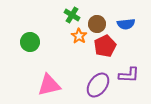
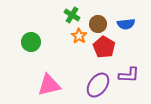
brown circle: moved 1 px right
green circle: moved 1 px right
red pentagon: moved 1 px left, 1 px down; rotated 15 degrees counterclockwise
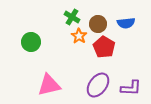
green cross: moved 2 px down
blue semicircle: moved 1 px up
purple L-shape: moved 2 px right, 13 px down
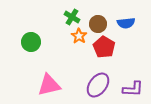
purple L-shape: moved 2 px right, 1 px down
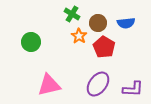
green cross: moved 3 px up
brown circle: moved 1 px up
purple ellipse: moved 1 px up
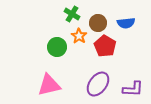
green circle: moved 26 px right, 5 px down
red pentagon: moved 1 px right, 1 px up
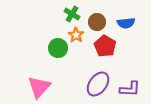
brown circle: moved 1 px left, 1 px up
orange star: moved 3 px left, 1 px up
green circle: moved 1 px right, 1 px down
pink triangle: moved 10 px left, 2 px down; rotated 35 degrees counterclockwise
purple L-shape: moved 3 px left
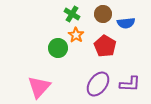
brown circle: moved 6 px right, 8 px up
purple L-shape: moved 5 px up
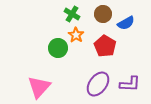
blue semicircle: rotated 24 degrees counterclockwise
